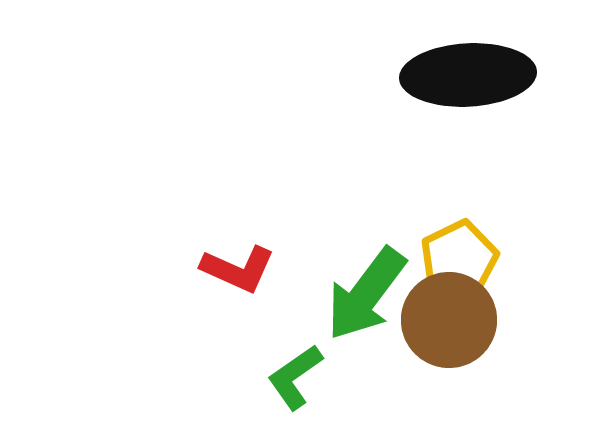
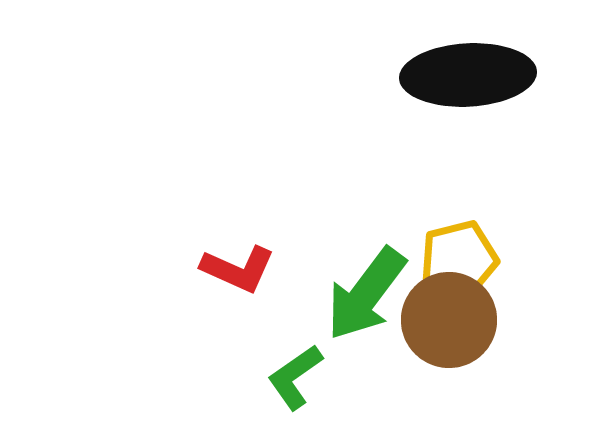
yellow pentagon: rotated 12 degrees clockwise
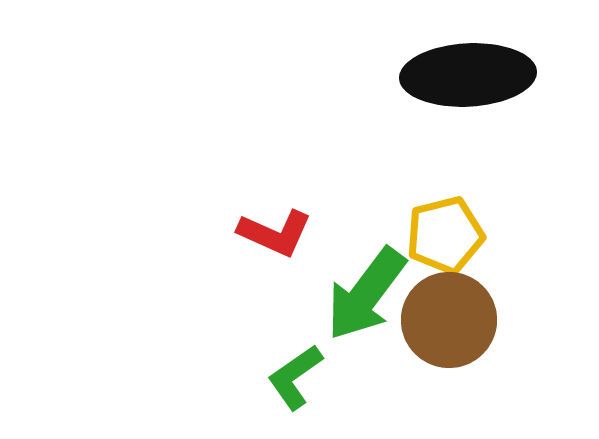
yellow pentagon: moved 14 px left, 24 px up
red L-shape: moved 37 px right, 36 px up
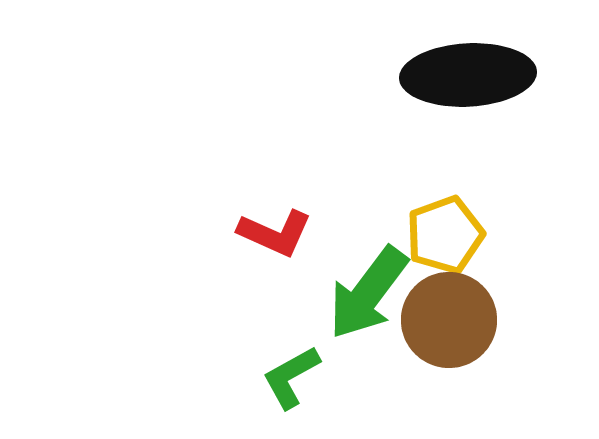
yellow pentagon: rotated 6 degrees counterclockwise
green arrow: moved 2 px right, 1 px up
green L-shape: moved 4 px left; rotated 6 degrees clockwise
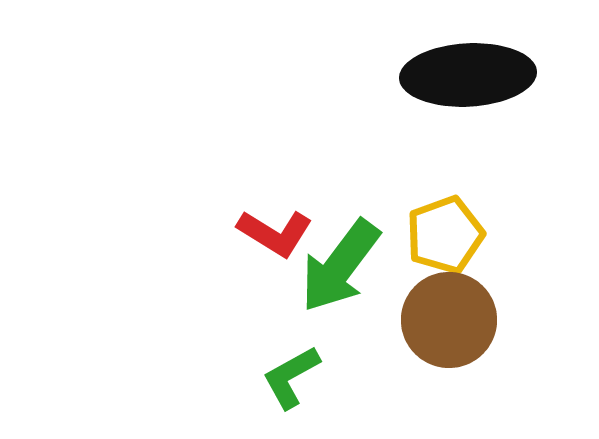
red L-shape: rotated 8 degrees clockwise
green arrow: moved 28 px left, 27 px up
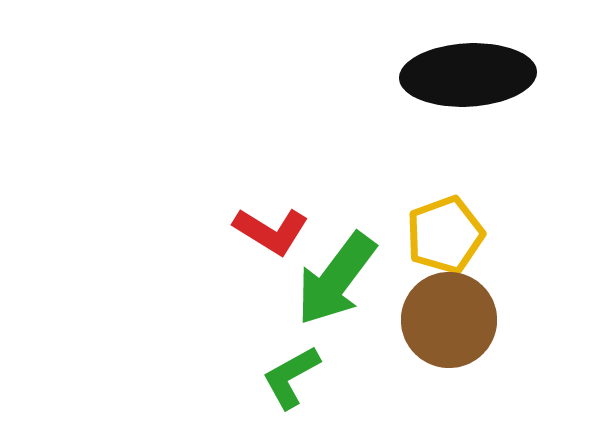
red L-shape: moved 4 px left, 2 px up
green arrow: moved 4 px left, 13 px down
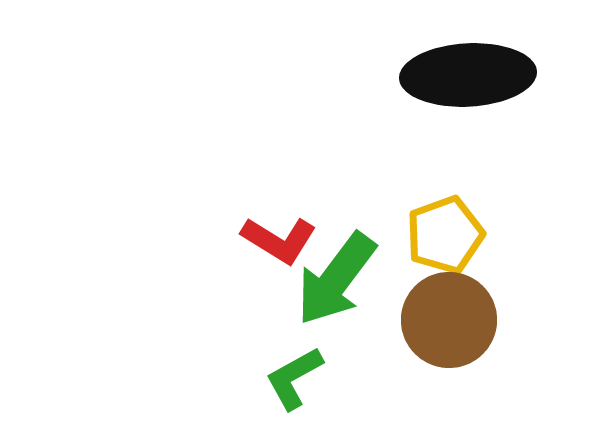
red L-shape: moved 8 px right, 9 px down
green L-shape: moved 3 px right, 1 px down
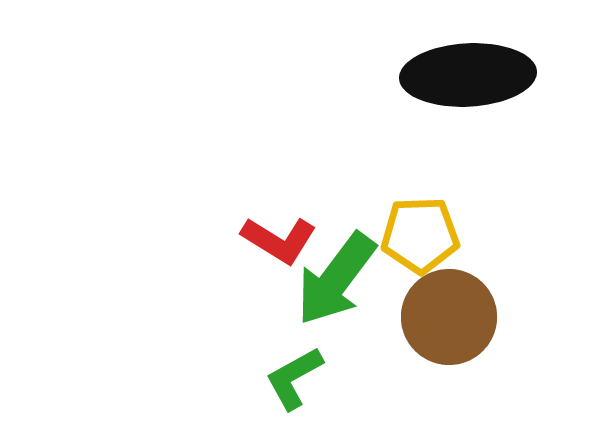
yellow pentagon: moved 25 px left; rotated 18 degrees clockwise
brown circle: moved 3 px up
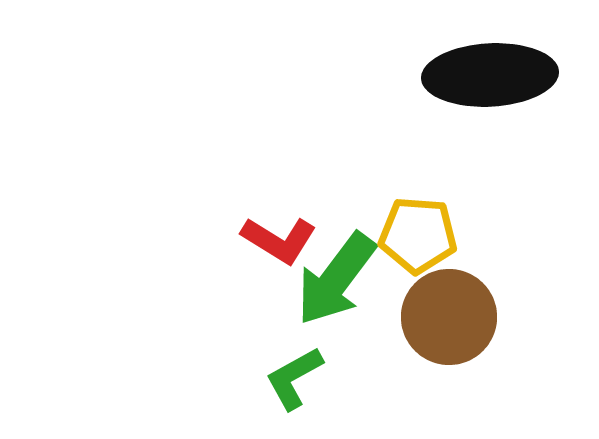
black ellipse: moved 22 px right
yellow pentagon: moved 2 px left; rotated 6 degrees clockwise
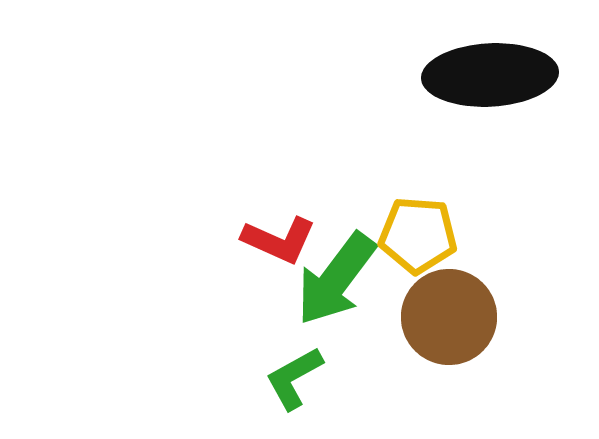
red L-shape: rotated 8 degrees counterclockwise
